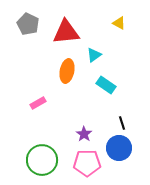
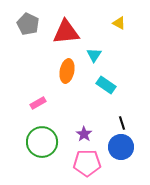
cyan triangle: rotated 21 degrees counterclockwise
blue circle: moved 2 px right, 1 px up
green circle: moved 18 px up
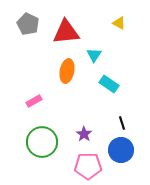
cyan rectangle: moved 3 px right, 1 px up
pink rectangle: moved 4 px left, 2 px up
blue circle: moved 3 px down
pink pentagon: moved 1 px right, 3 px down
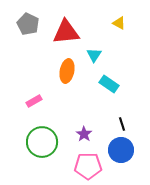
black line: moved 1 px down
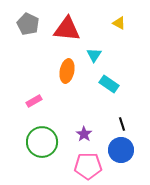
red triangle: moved 1 px right, 3 px up; rotated 12 degrees clockwise
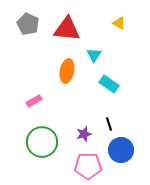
black line: moved 13 px left
purple star: rotated 21 degrees clockwise
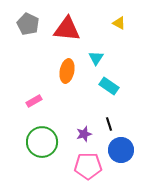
cyan triangle: moved 2 px right, 3 px down
cyan rectangle: moved 2 px down
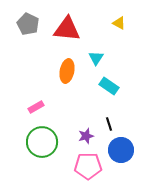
pink rectangle: moved 2 px right, 6 px down
purple star: moved 2 px right, 2 px down
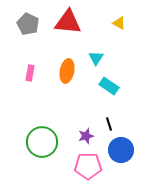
red triangle: moved 1 px right, 7 px up
pink rectangle: moved 6 px left, 34 px up; rotated 49 degrees counterclockwise
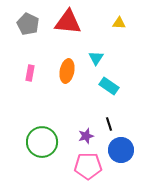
yellow triangle: rotated 24 degrees counterclockwise
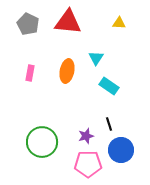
pink pentagon: moved 2 px up
